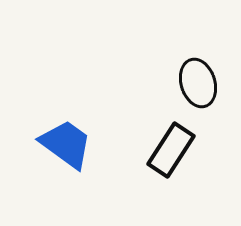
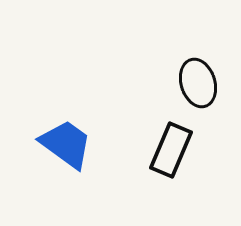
black rectangle: rotated 10 degrees counterclockwise
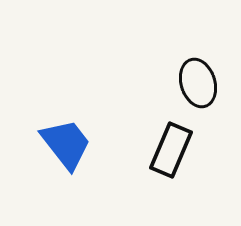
blue trapezoid: rotated 16 degrees clockwise
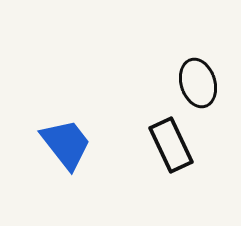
black rectangle: moved 5 px up; rotated 48 degrees counterclockwise
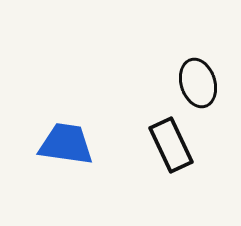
blue trapezoid: rotated 44 degrees counterclockwise
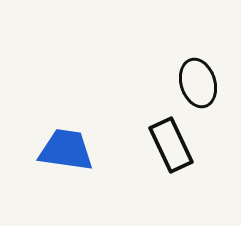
blue trapezoid: moved 6 px down
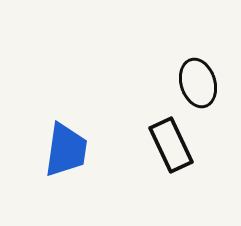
blue trapezoid: rotated 90 degrees clockwise
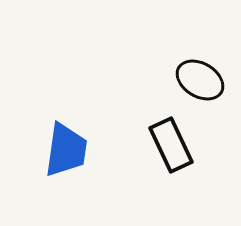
black ellipse: moved 2 px right, 3 px up; rotated 42 degrees counterclockwise
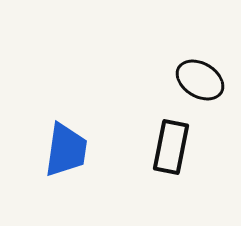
black rectangle: moved 2 px down; rotated 36 degrees clockwise
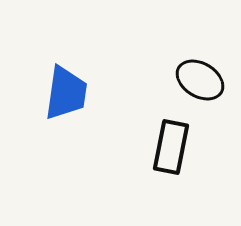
blue trapezoid: moved 57 px up
